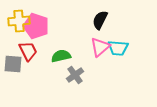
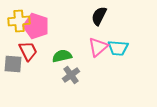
black semicircle: moved 1 px left, 4 px up
pink triangle: moved 2 px left
green semicircle: moved 1 px right
gray cross: moved 4 px left
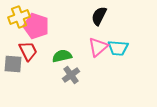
yellow cross: moved 4 px up; rotated 15 degrees counterclockwise
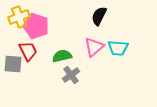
pink triangle: moved 4 px left
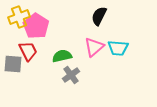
pink pentagon: rotated 15 degrees clockwise
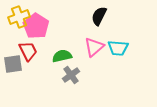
gray square: rotated 12 degrees counterclockwise
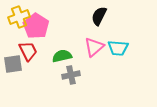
gray cross: rotated 24 degrees clockwise
